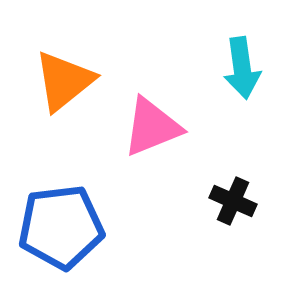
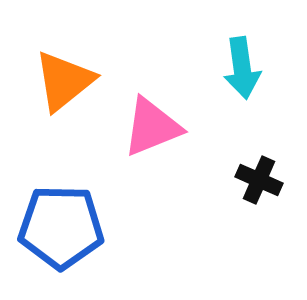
black cross: moved 26 px right, 21 px up
blue pentagon: rotated 8 degrees clockwise
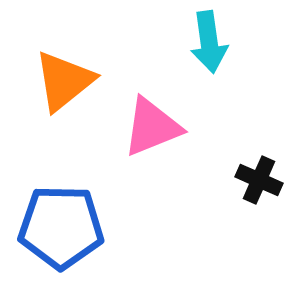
cyan arrow: moved 33 px left, 26 px up
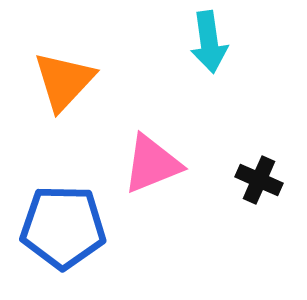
orange triangle: rotated 8 degrees counterclockwise
pink triangle: moved 37 px down
blue pentagon: moved 2 px right
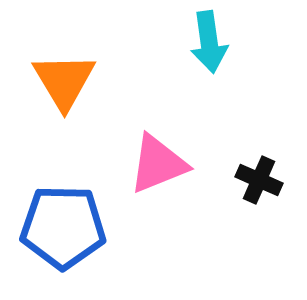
orange triangle: rotated 14 degrees counterclockwise
pink triangle: moved 6 px right
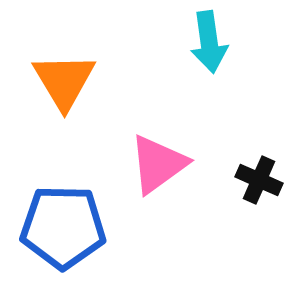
pink triangle: rotated 14 degrees counterclockwise
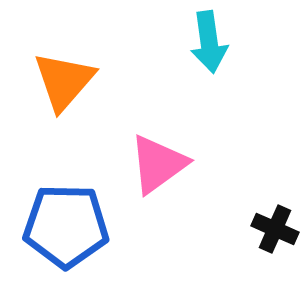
orange triangle: rotated 12 degrees clockwise
black cross: moved 16 px right, 49 px down
blue pentagon: moved 3 px right, 1 px up
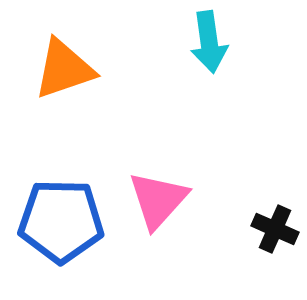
orange triangle: moved 12 px up; rotated 30 degrees clockwise
pink triangle: moved 36 px down; rotated 12 degrees counterclockwise
blue pentagon: moved 5 px left, 5 px up
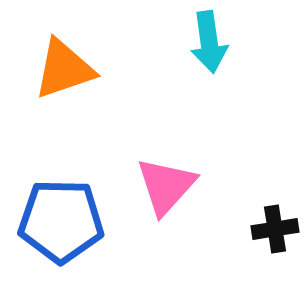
pink triangle: moved 8 px right, 14 px up
black cross: rotated 33 degrees counterclockwise
